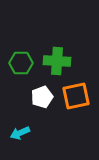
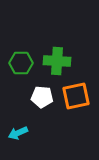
white pentagon: rotated 25 degrees clockwise
cyan arrow: moved 2 px left
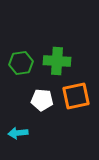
green hexagon: rotated 10 degrees counterclockwise
white pentagon: moved 3 px down
cyan arrow: rotated 18 degrees clockwise
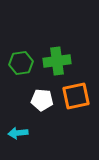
green cross: rotated 12 degrees counterclockwise
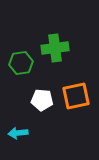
green cross: moved 2 px left, 13 px up
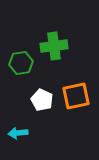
green cross: moved 1 px left, 2 px up
white pentagon: rotated 20 degrees clockwise
